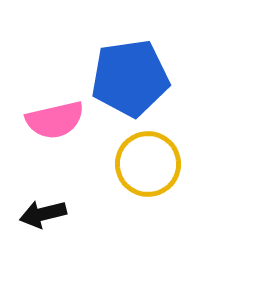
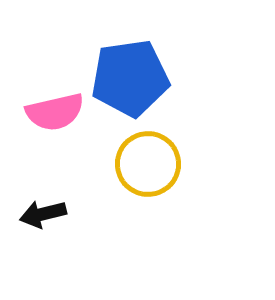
pink semicircle: moved 8 px up
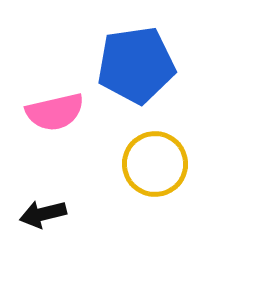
blue pentagon: moved 6 px right, 13 px up
yellow circle: moved 7 px right
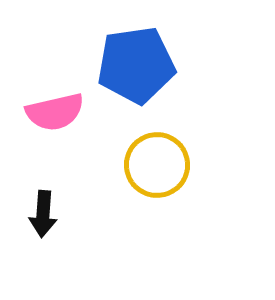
yellow circle: moved 2 px right, 1 px down
black arrow: rotated 72 degrees counterclockwise
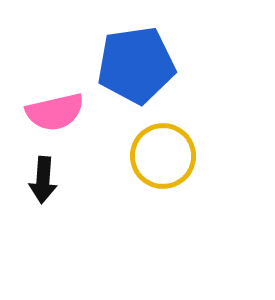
yellow circle: moved 6 px right, 9 px up
black arrow: moved 34 px up
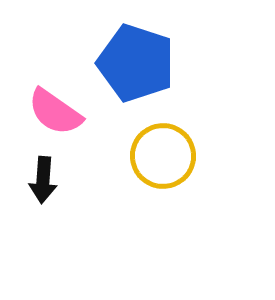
blue pentagon: moved 2 px up; rotated 26 degrees clockwise
pink semicircle: rotated 48 degrees clockwise
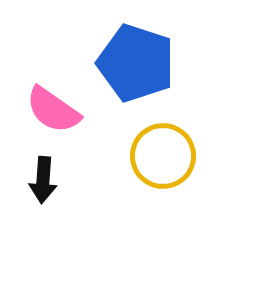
pink semicircle: moved 2 px left, 2 px up
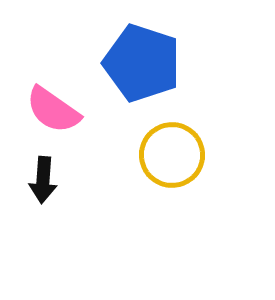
blue pentagon: moved 6 px right
yellow circle: moved 9 px right, 1 px up
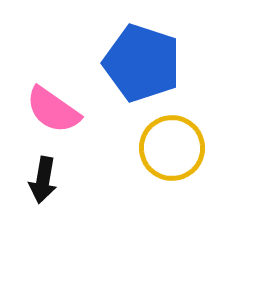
yellow circle: moved 7 px up
black arrow: rotated 6 degrees clockwise
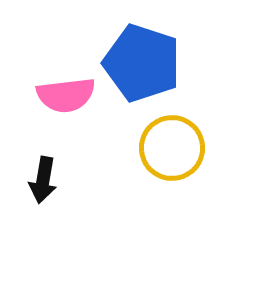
pink semicircle: moved 13 px right, 15 px up; rotated 42 degrees counterclockwise
